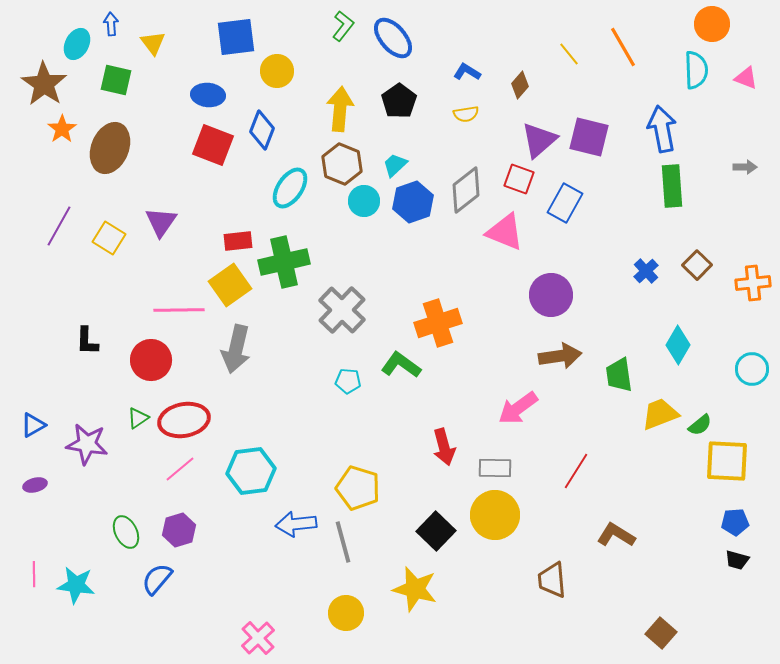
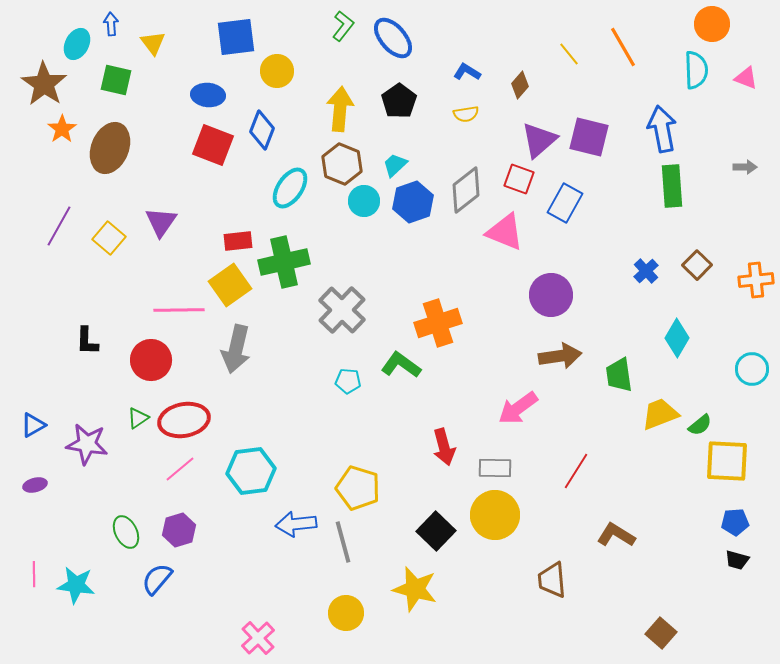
yellow square at (109, 238): rotated 8 degrees clockwise
orange cross at (753, 283): moved 3 px right, 3 px up
cyan diamond at (678, 345): moved 1 px left, 7 px up
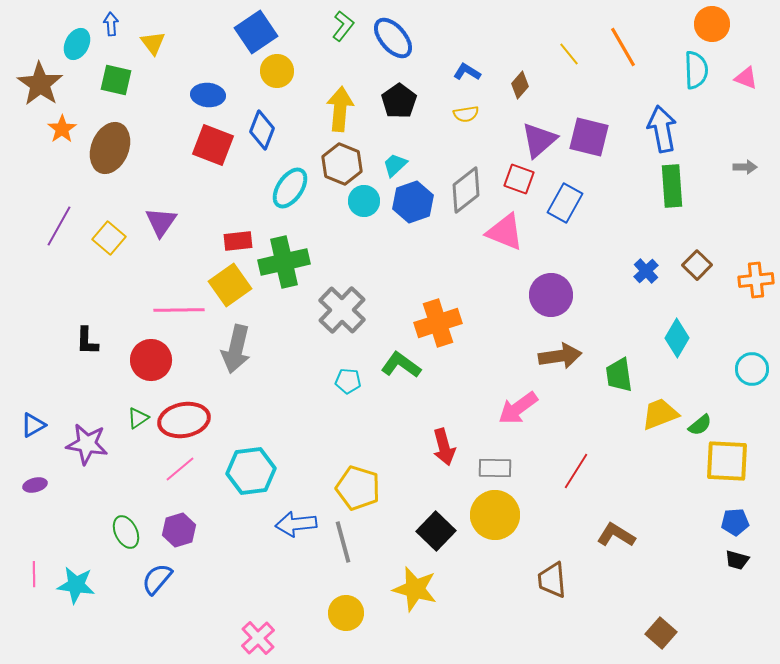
blue square at (236, 37): moved 20 px right, 5 px up; rotated 27 degrees counterclockwise
brown star at (44, 84): moved 4 px left
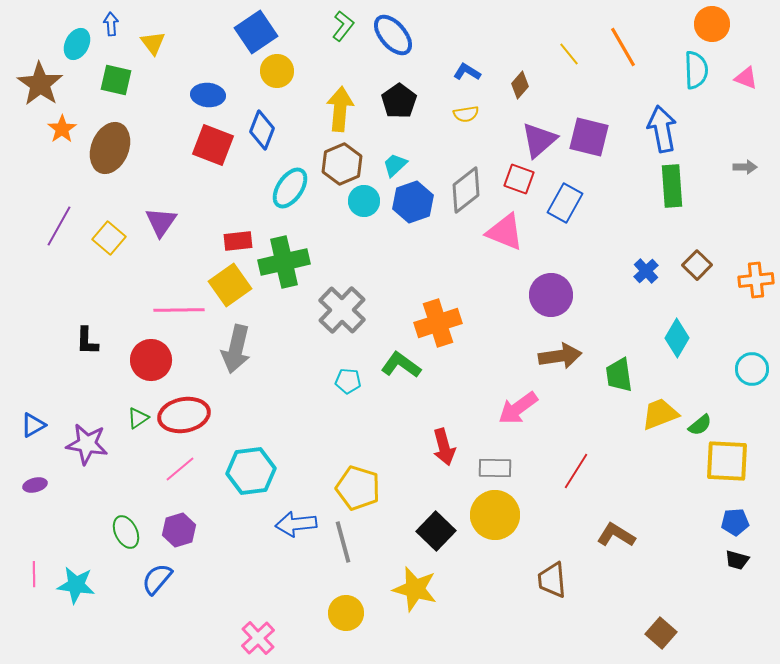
blue ellipse at (393, 38): moved 3 px up
brown hexagon at (342, 164): rotated 15 degrees clockwise
red ellipse at (184, 420): moved 5 px up
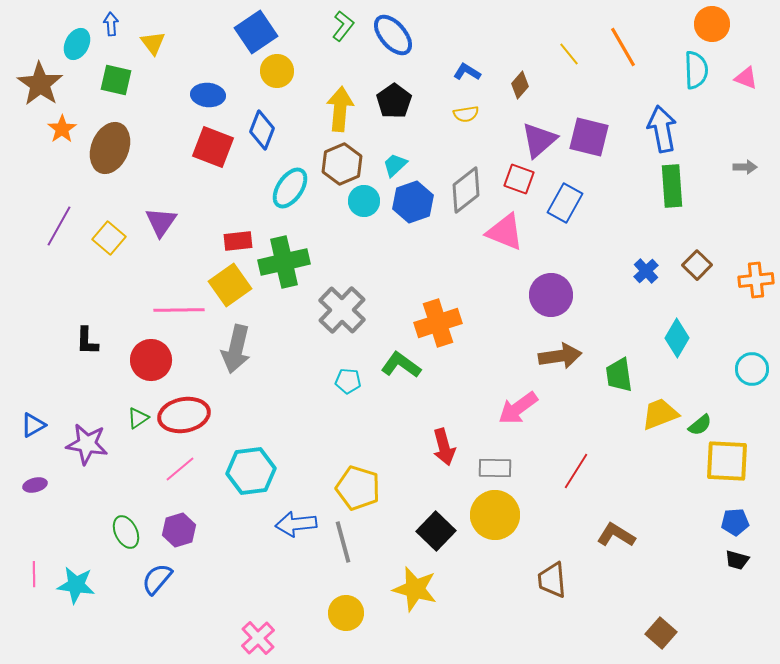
black pentagon at (399, 101): moved 5 px left
red square at (213, 145): moved 2 px down
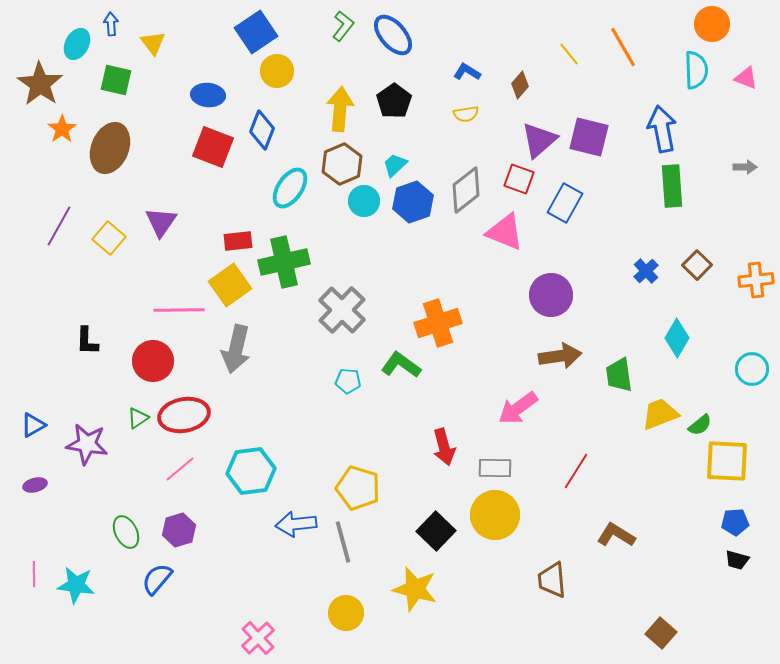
red circle at (151, 360): moved 2 px right, 1 px down
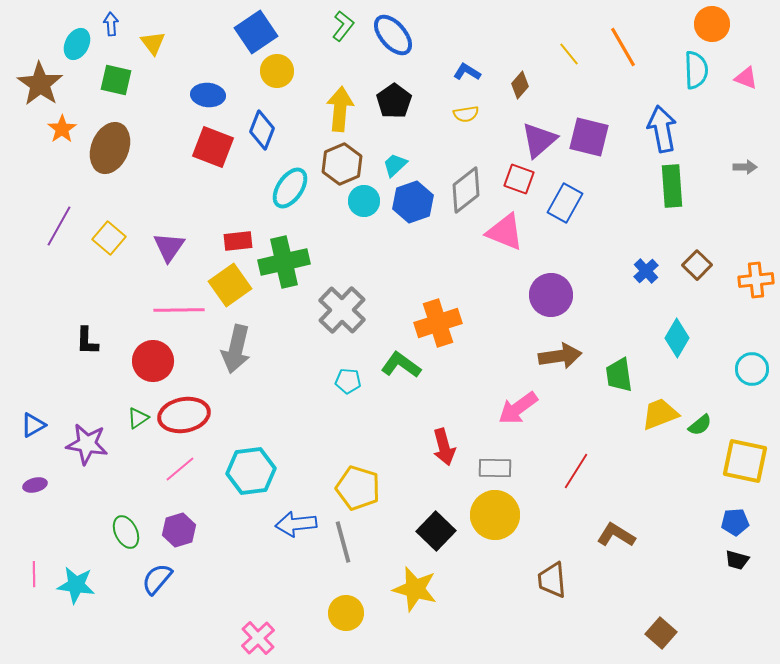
purple triangle at (161, 222): moved 8 px right, 25 px down
yellow square at (727, 461): moved 18 px right; rotated 9 degrees clockwise
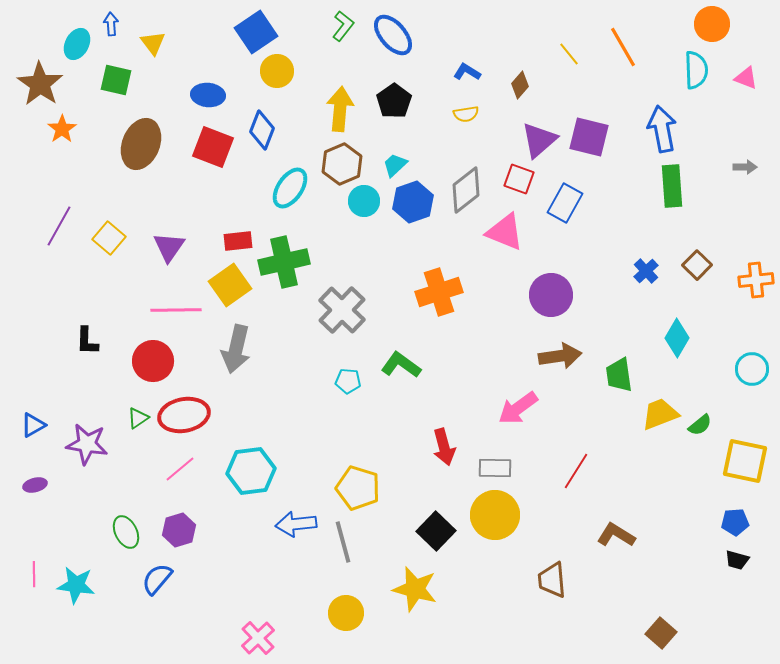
brown ellipse at (110, 148): moved 31 px right, 4 px up
pink line at (179, 310): moved 3 px left
orange cross at (438, 323): moved 1 px right, 31 px up
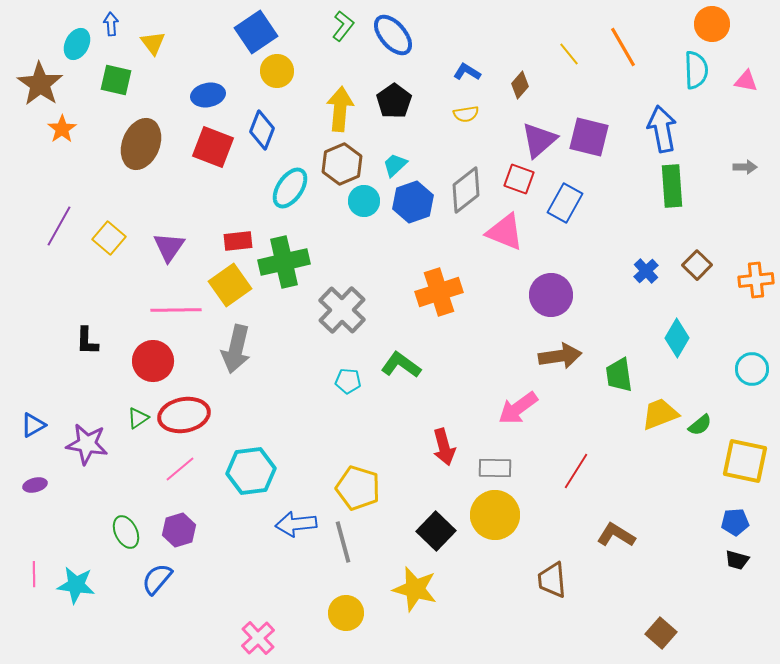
pink triangle at (746, 78): moved 3 px down; rotated 10 degrees counterclockwise
blue ellipse at (208, 95): rotated 16 degrees counterclockwise
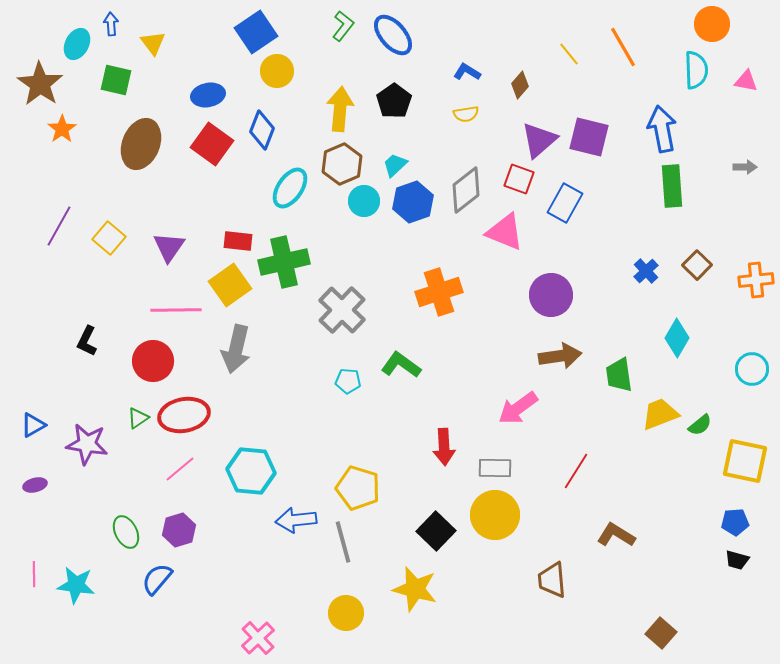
red square at (213, 147): moved 1 px left, 3 px up; rotated 15 degrees clockwise
red rectangle at (238, 241): rotated 12 degrees clockwise
black L-shape at (87, 341): rotated 24 degrees clockwise
red arrow at (444, 447): rotated 12 degrees clockwise
cyan hexagon at (251, 471): rotated 12 degrees clockwise
blue arrow at (296, 524): moved 4 px up
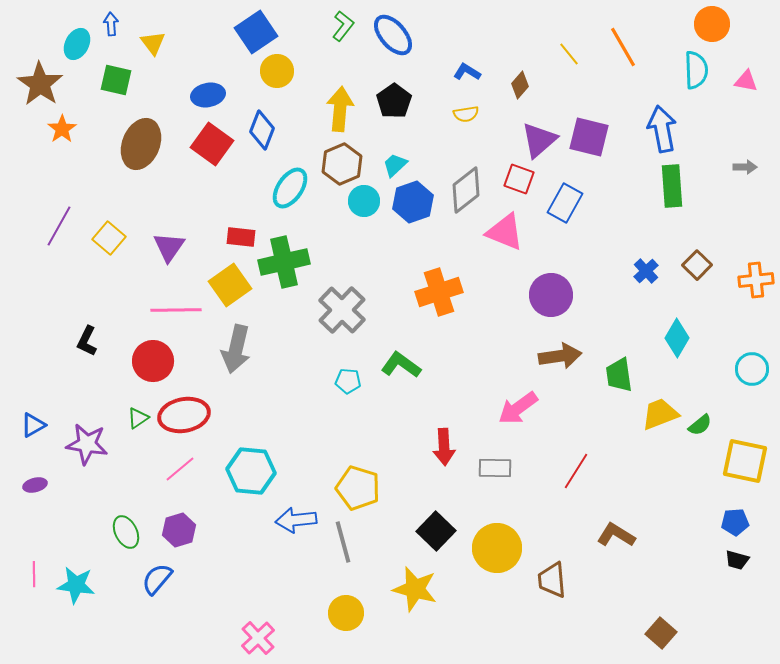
red rectangle at (238, 241): moved 3 px right, 4 px up
yellow circle at (495, 515): moved 2 px right, 33 px down
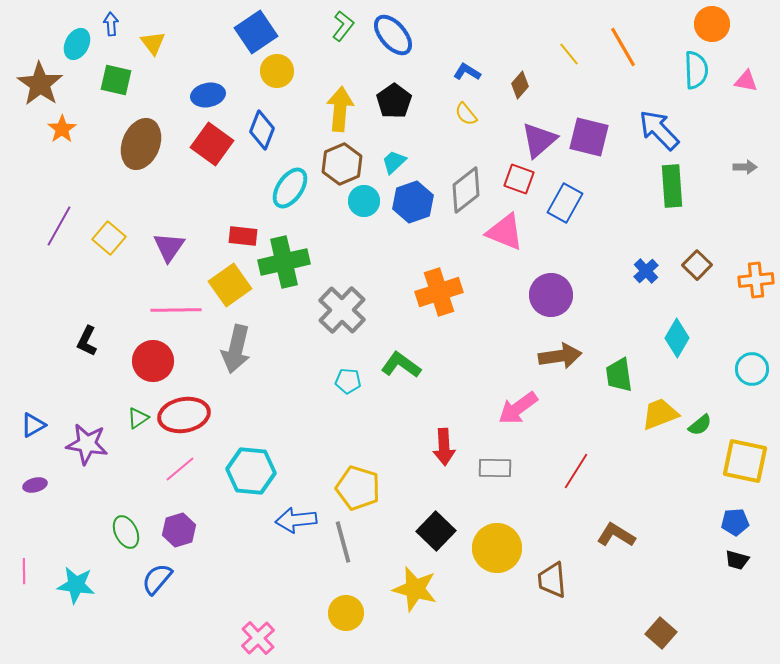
yellow semicircle at (466, 114): rotated 60 degrees clockwise
blue arrow at (662, 129): moved 3 px left, 1 px down; rotated 33 degrees counterclockwise
cyan trapezoid at (395, 165): moved 1 px left, 3 px up
red rectangle at (241, 237): moved 2 px right, 1 px up
pink line at (34, 574): moved 10 px left, 3 px up
